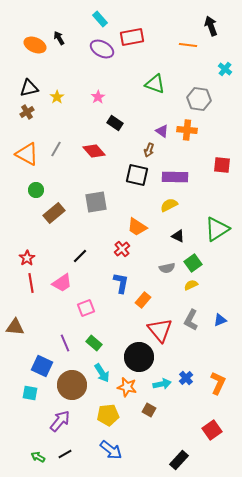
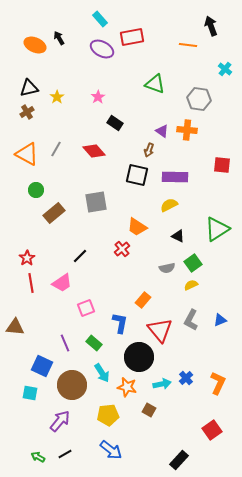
blue L-shape at (121, 283): moved 1 px left, 40 px down
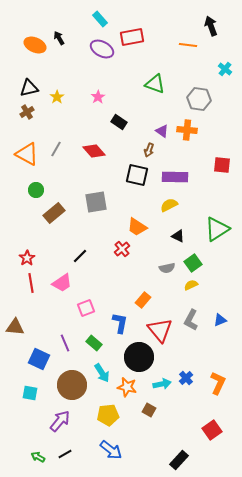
black rectangle at (115, 123): moved 4 px right, 1 px up
blue square at (42, 366): moved 3 px left, 7 px up
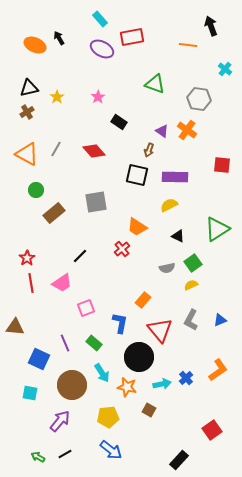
orange cross at (187, 130): rotated 30 degrees clockwise
orange L-shape at (218, 383): moved 13 px up; rotated 30 degrees clockwise
yellow pentagon at (108, 415): moved 2 px down
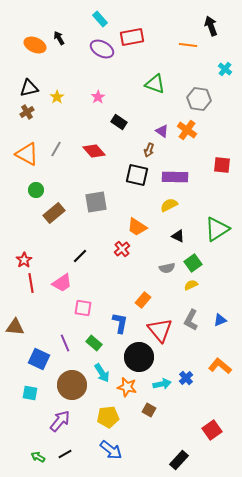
red star at (27, 258): moved 3 px left, 2 px down
pink square at (86, 308): moved 3 px left; rotated 30 degrees clockwise
orange L-shape at (218, 370): moved 2 px right, 4 px up; rotated 105 degrees counterclockwise
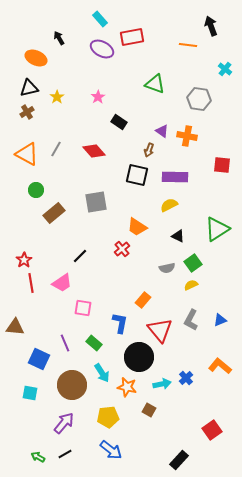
orange ellipse at (35, 45): moved 1 px right, 13 px down
orange cross at (187, 130): moved 6 px down; rotated 24 degrees counterclockwise
purple arrow at (60, 421): moved 4 px right, 2 px down
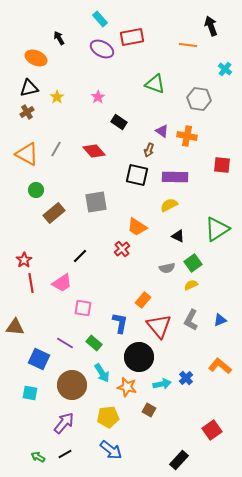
red triangle at (160, 330): moved 1 px left, 4 px up
purple line at (65, 343): rotated 36 degrees counterclockwise
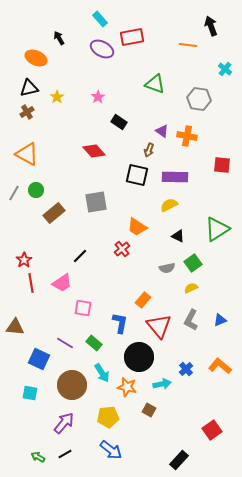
gray line at (56, 149): moved 42 px left, 44 px down
yellow semicircle at (191, 285): moved 3 px down
blue cross at (186, 378): moved 9 px up
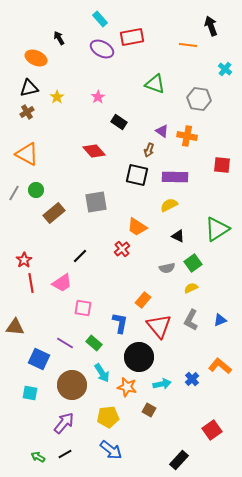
blue cross at (186, 369): moved 6 px right, 10 px down
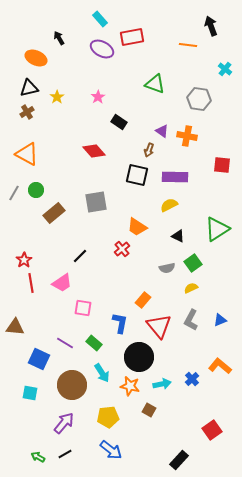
orange star at (127, 387): moved 3 px right, 1 px up
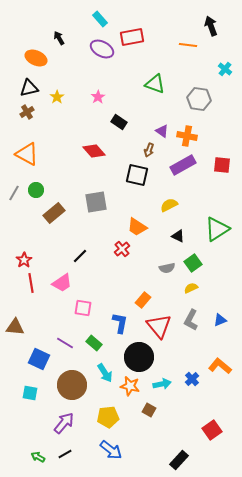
purple rectangle at (175, 177): moved 8 px right, 12 px up; rotated 30 degrees counterclockwise
cyan arrow at (102, 373): moved 3 px right
